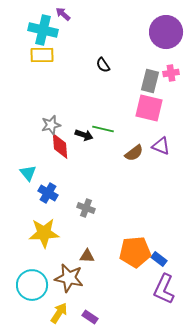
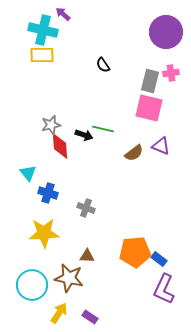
blue cross: rotated 12 degrees counterclockwise
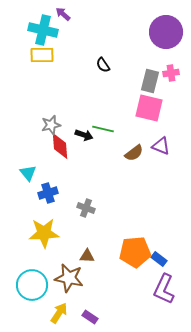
blue cross: rotated 36 degrees counterclockwise
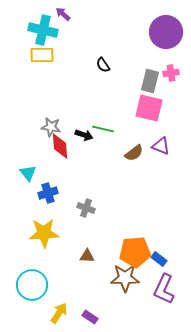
gray star: moved 2 px down; rotated 24 degrees clockwise
brown star: moved 56 px right; rotated 12 degrees counterclockwise
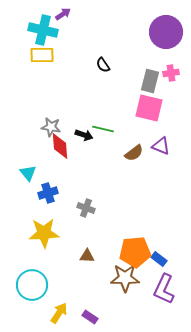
purple arrow: rotated 105 degrees clockwise
